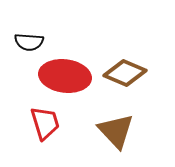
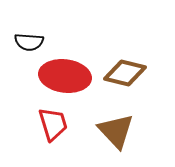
brown diamond: rotated 9 degrees counterclockwise
red trapezoid: moved 8 px right, 1 px down
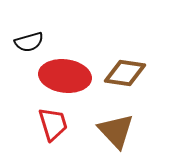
black semicircle: rotated 20 degrees counterclockwise
brown diamond: rotated 6 degrees counterclockwise
